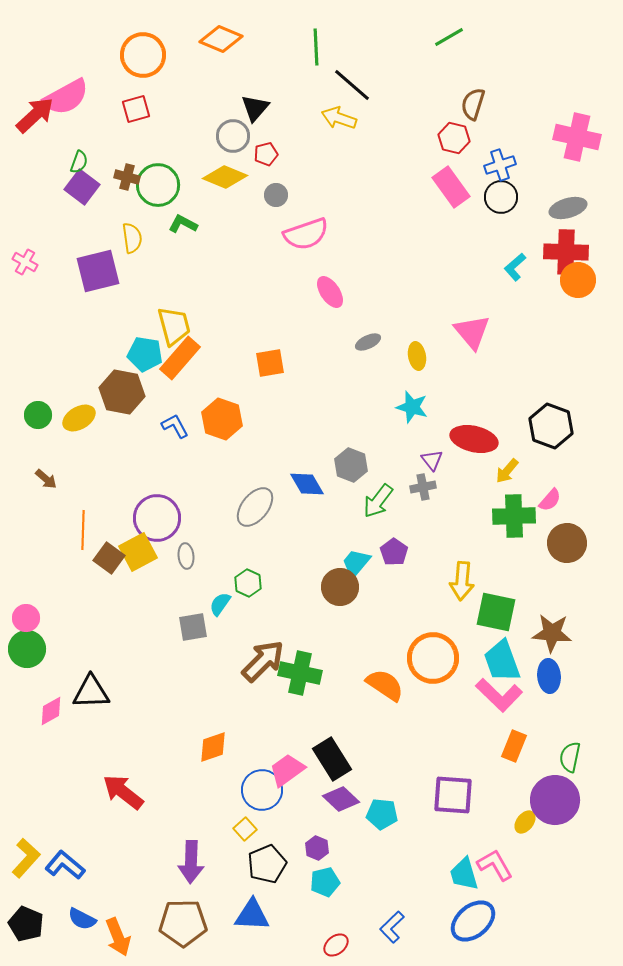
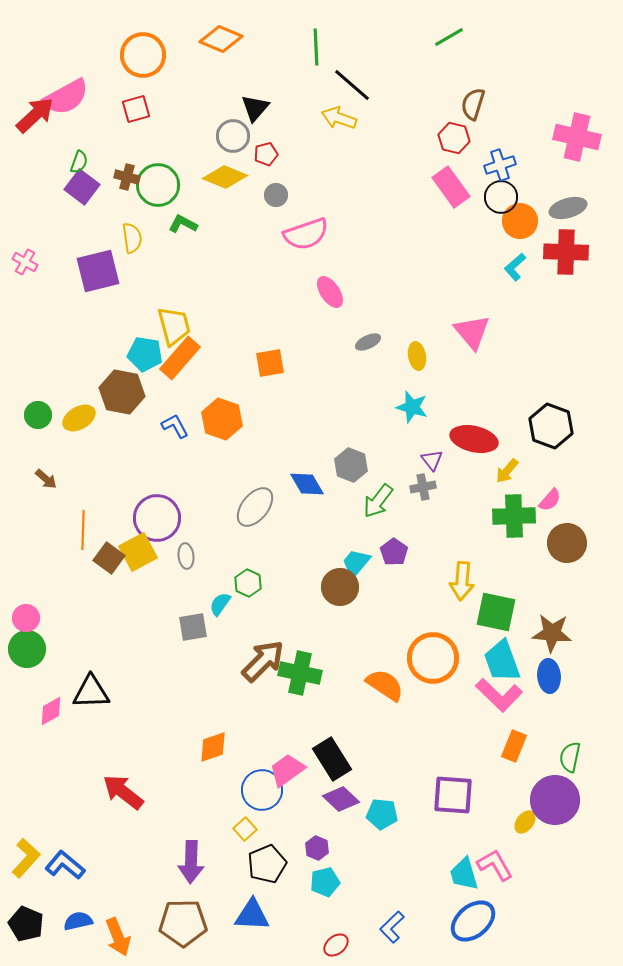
orange circle at (578, 280): moved 58 px left, 59 px up
blue semicircle at (82, 919): moved 4 px left, 2 px down; rotated 140 degrees clockwise
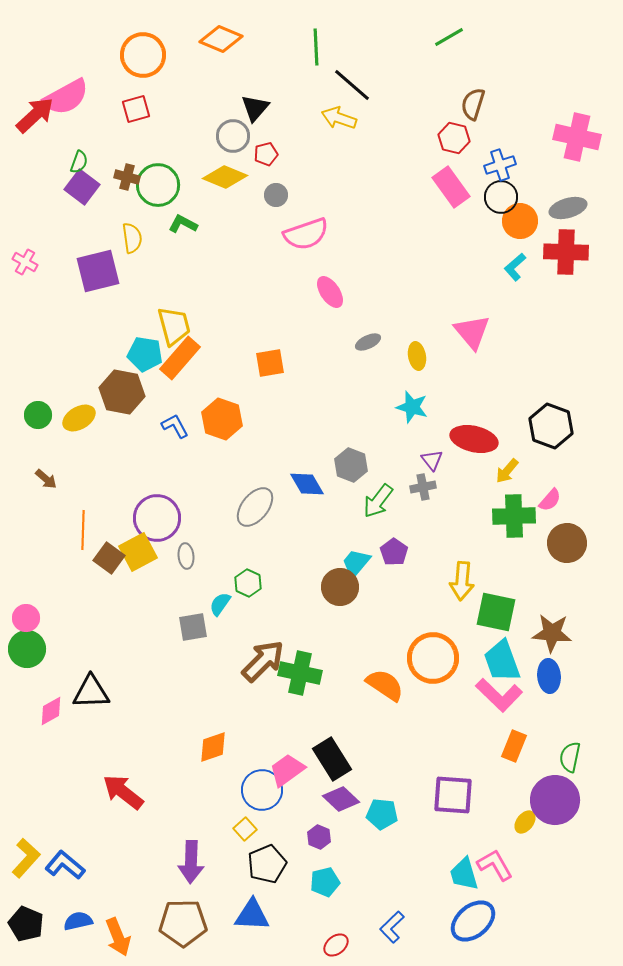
purple hexagon at (317, 848): moved 2 px right, 11 px up
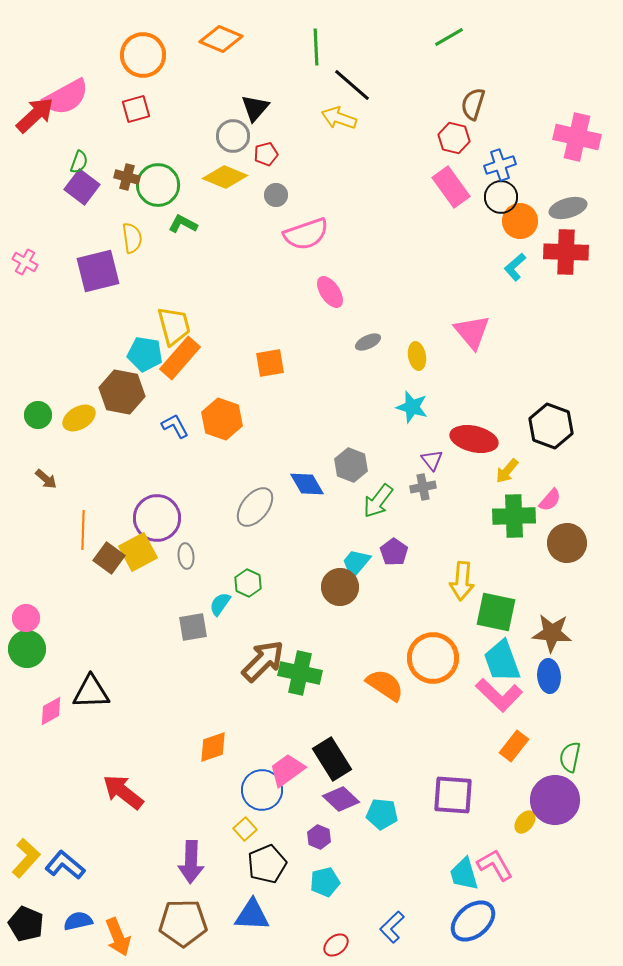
orange rectangle at (514, 746): rotated 16 degrees clockwise
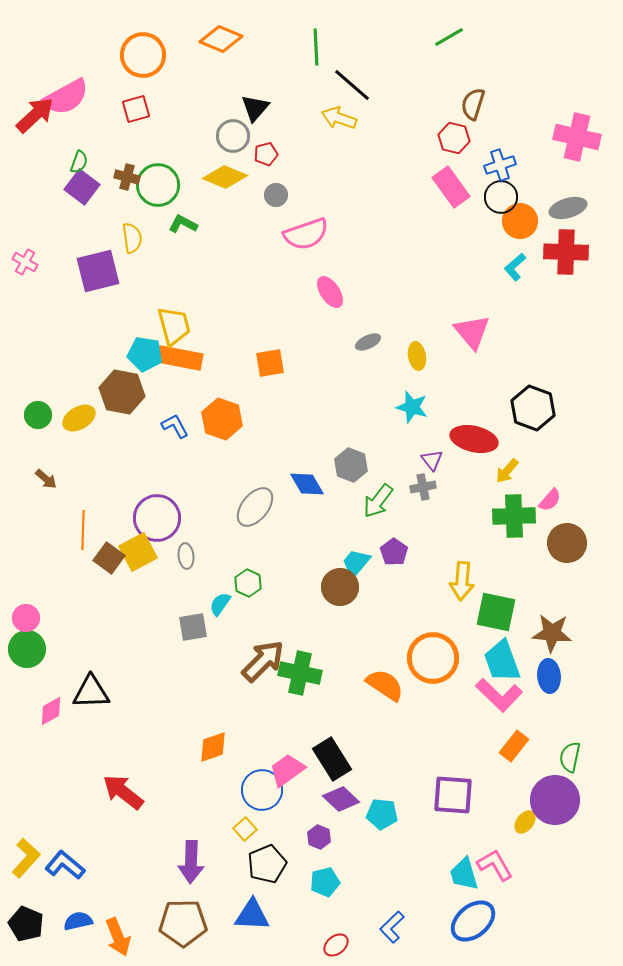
orange rectangle at (180, 358): rotated 60 degrees clockwise
black hexagon at (551, 426): moved 18 px left, 18 px up
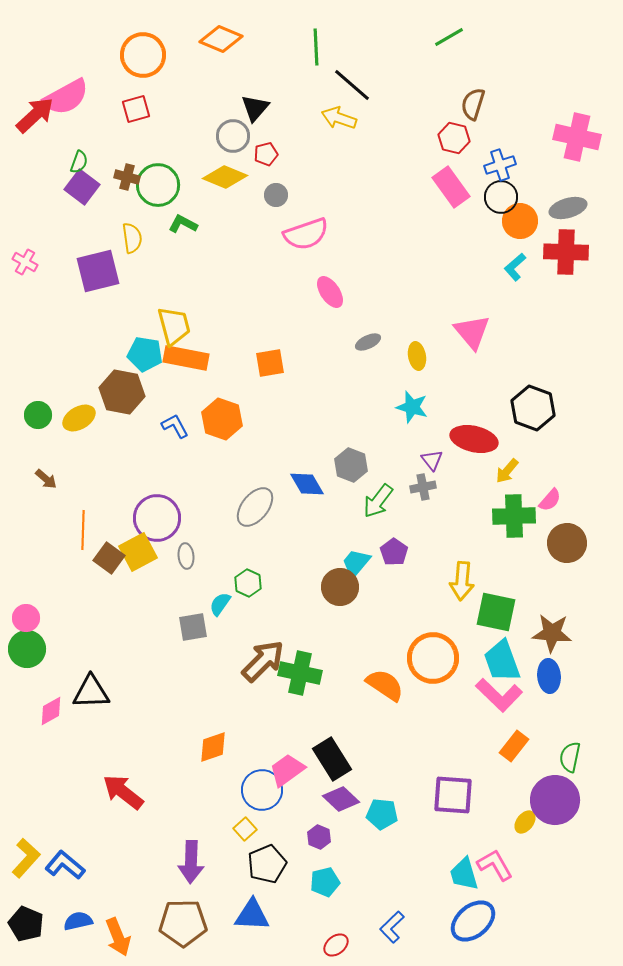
orange rectangle at (180, 358): moved 6 px right
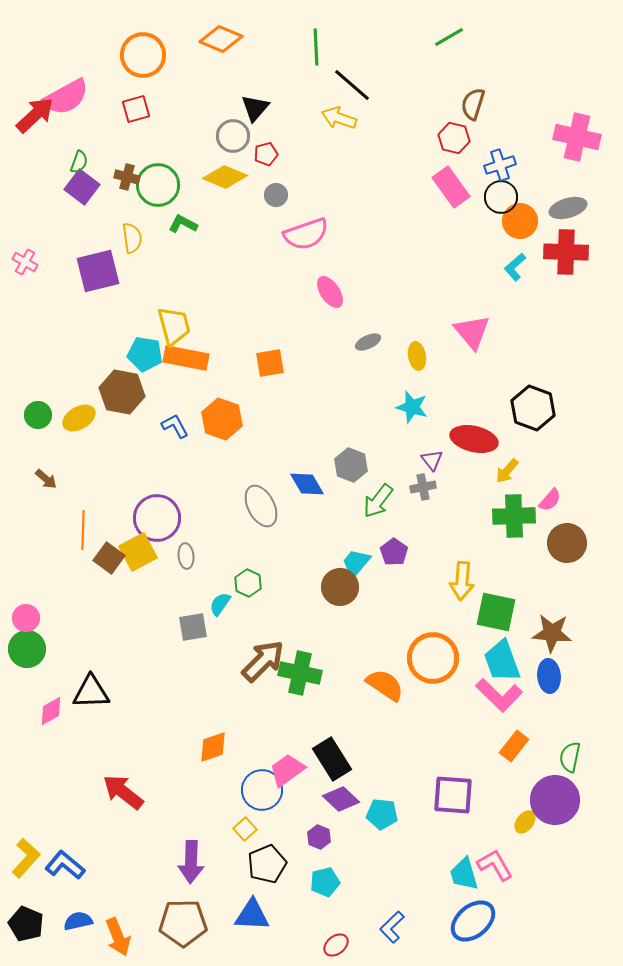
gray ellipse at (255, 507): moved 6 px right, 1 px up; rotated 66 degrees counterclockwise
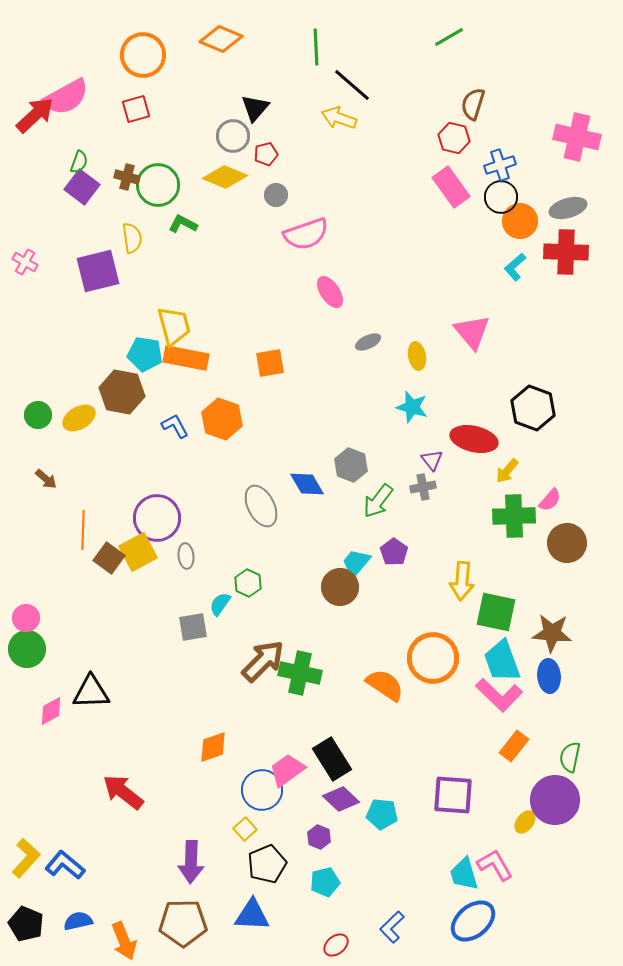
orange arrow at (118, 937): moved 6 px right, 4 px down
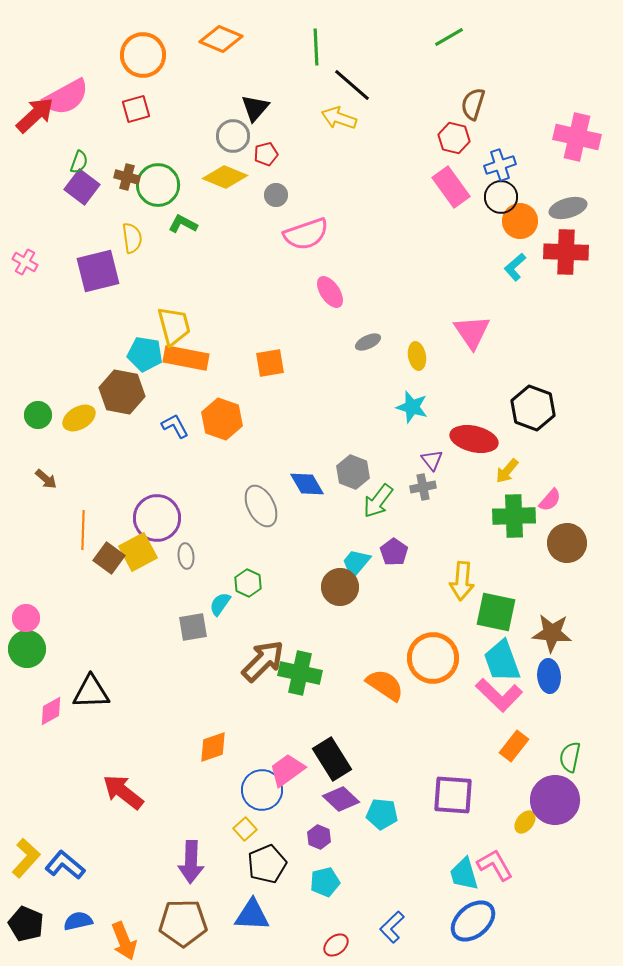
pink triangle at (472, 332): rotated 6 degrees clockwise
gray hexagon at (351, 465): moved 2 px right, 7 px down
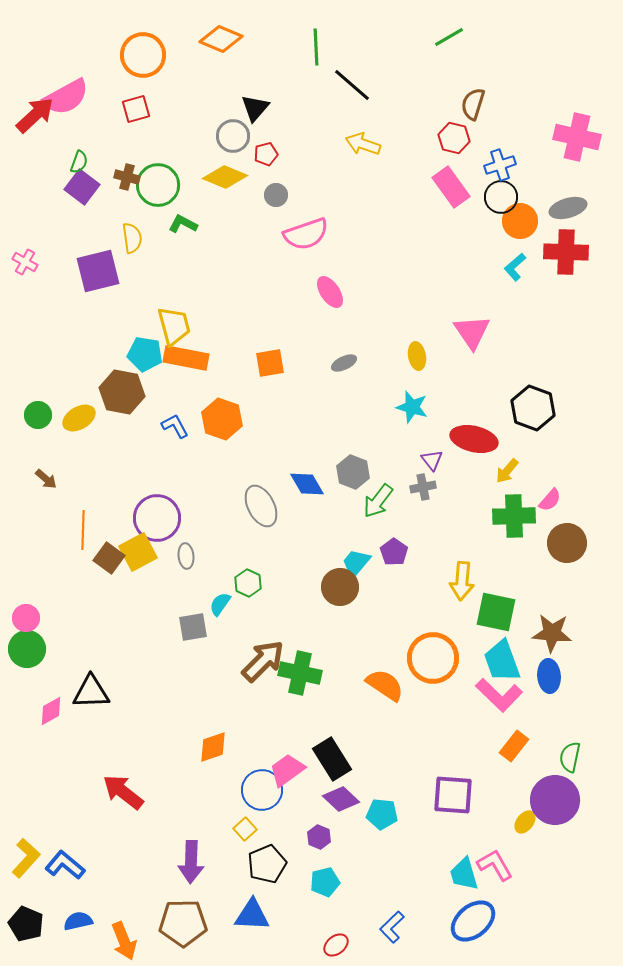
yellow arrow at (339, 118): moved 24 px right, 26 px down
gray ellipse at (368, 342): moved 24 px left, 21 px down
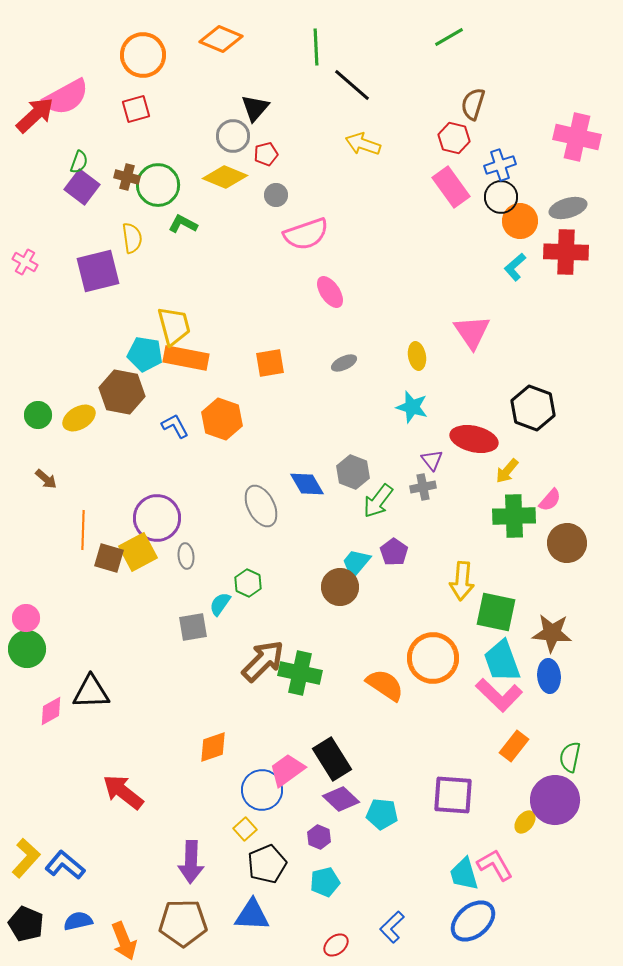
brown square at (109, 558): rotated 20 degrees counterclockwise
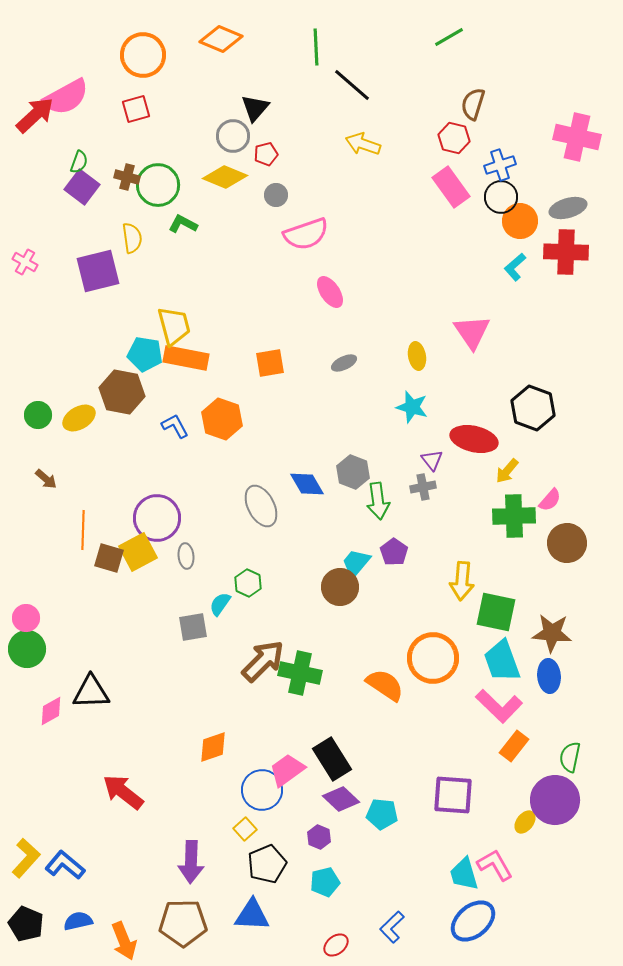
green arrow at (378, 501): rotated 45 degrees counterclockwise
pink L-shape at (499, 695): moved 11 px down
